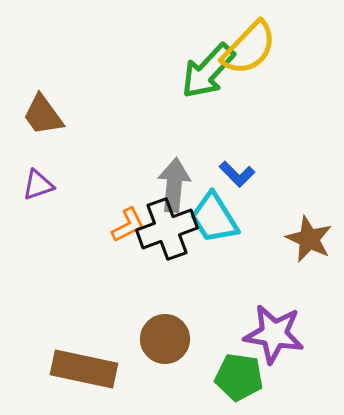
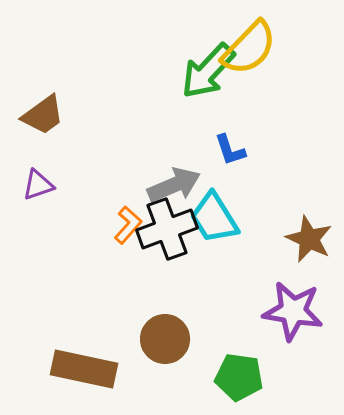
brown trapezoid: rotated 90 degrees counterclockwise
blue L-shape: moved 7 px left, 24 px up; rotated 27 degrees clockwise
gray arrow: rotated 62 degrees clockwise
orange L-shape: rotated 21 degrees counterclockwise
purple star: moved 19 px right, 23 px up
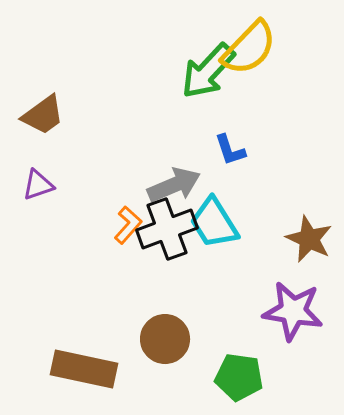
cyan trapezoid: moved 5 px down
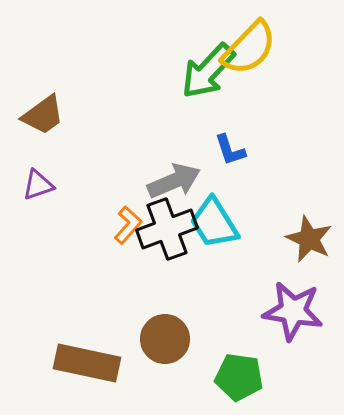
gray arrow: moved 4 px up
brown rectangle: moved 3 px right, 6 px up
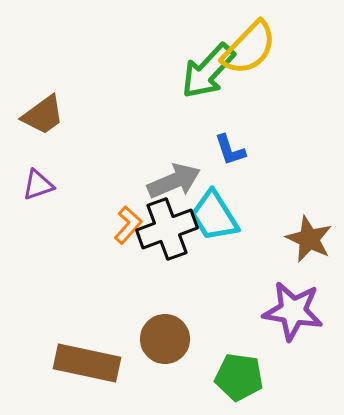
cyan trapezoid: moved 7 px up
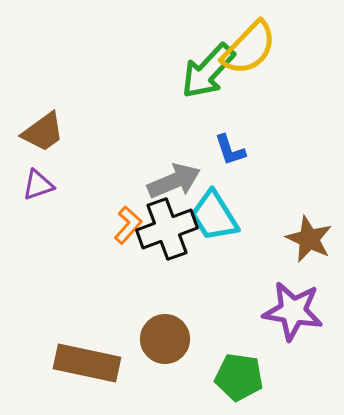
brown trapezoid: moved 17 px down
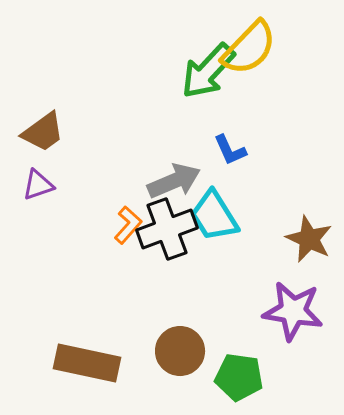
blue L-shape: rotated 6 degrees counterclockwise
brown circle: moved 15 px right, 12 px down
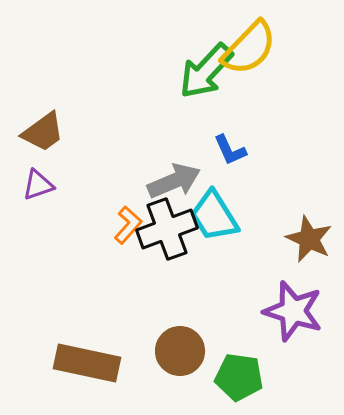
green arrow: moved 2 px left
purple star: rotated 8 degrees clockwise
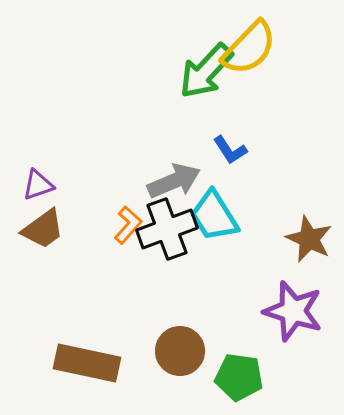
brown trapezoid: moved 97 px down
blue L-shape: rotated 9 degrees counterclockwise
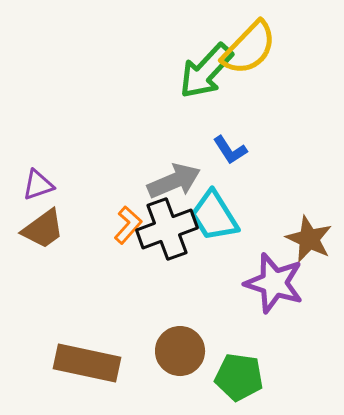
purple star: moved 19 px left, 28 px up
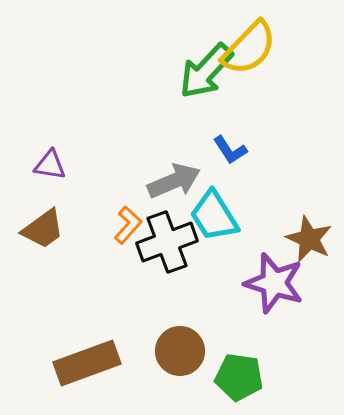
purple triangle: moved 12 px right, 20 px up; rotated 28 degrees clockwise
black cross: moved 13 px down
brown rectangle: rotated 32 degrees counterclockwise
